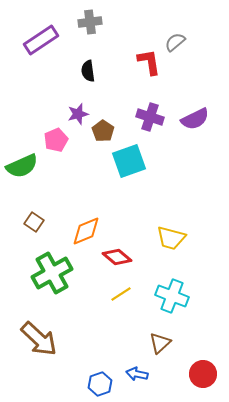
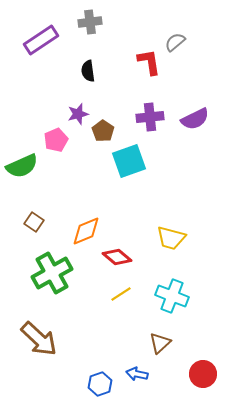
purple cross: rotated 24 degrees counterclockwise
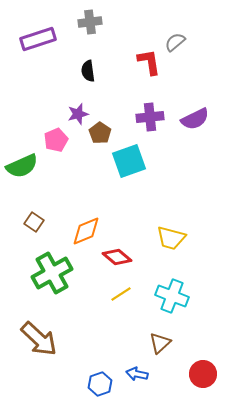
purple rectangle: moved 3 px left, 1 px up; rotated 16 degrees clockwise
brown pentagon: moved 3 px left, 2 px down
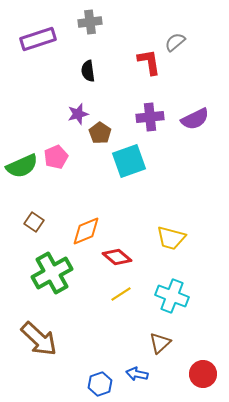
pink pentagon: moved 17 px down
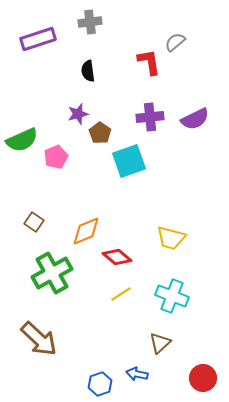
green semicircle: moved 26 px up
red circle: moved 4 px down
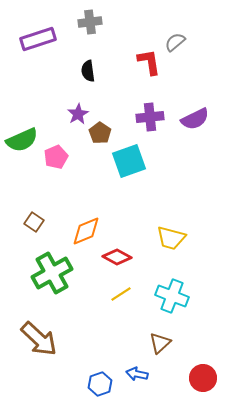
purple star: rotated 15 degrees counterclockwise
red diamond: rotated 12 degrees counterclockwise
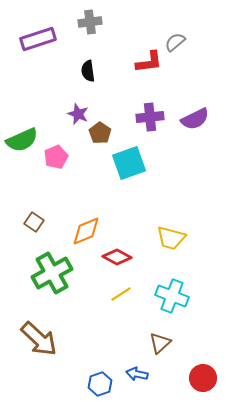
red L-shape: rotated 92 degrees clockwise
purple star: rotated 20 degrees counterclockwise
cyan square: moved 2 px down
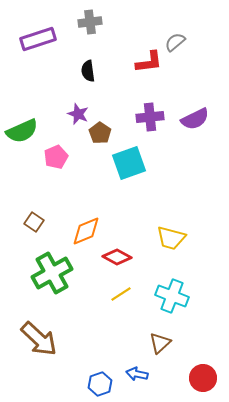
green semicircle: moved 9 px up
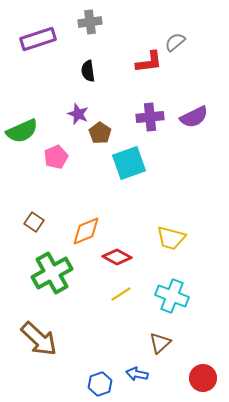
purple semicircle: moved 1 px left, 2 px up
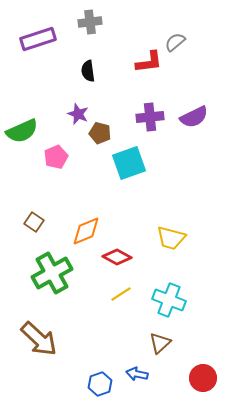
brown pentagon: rotated 20 degrees counterclockwise
cyan cross: moved 3 px left, 4 px down
